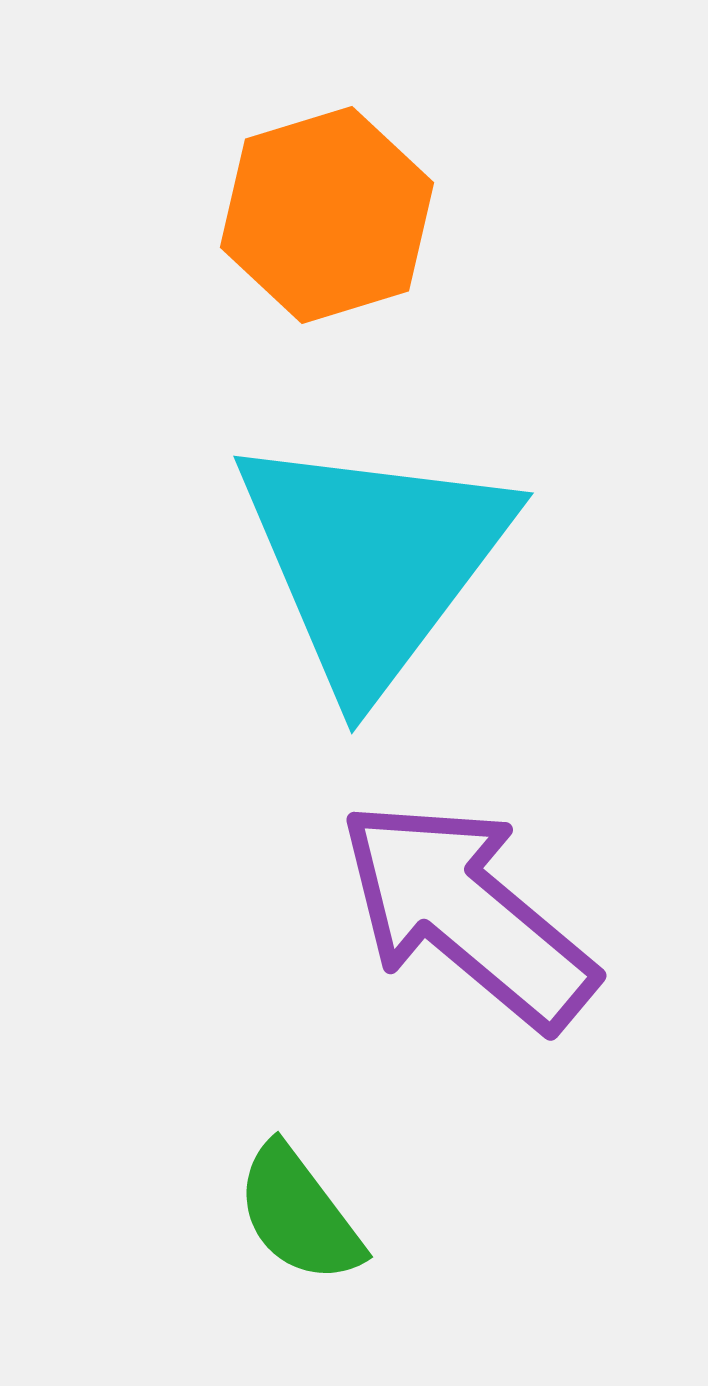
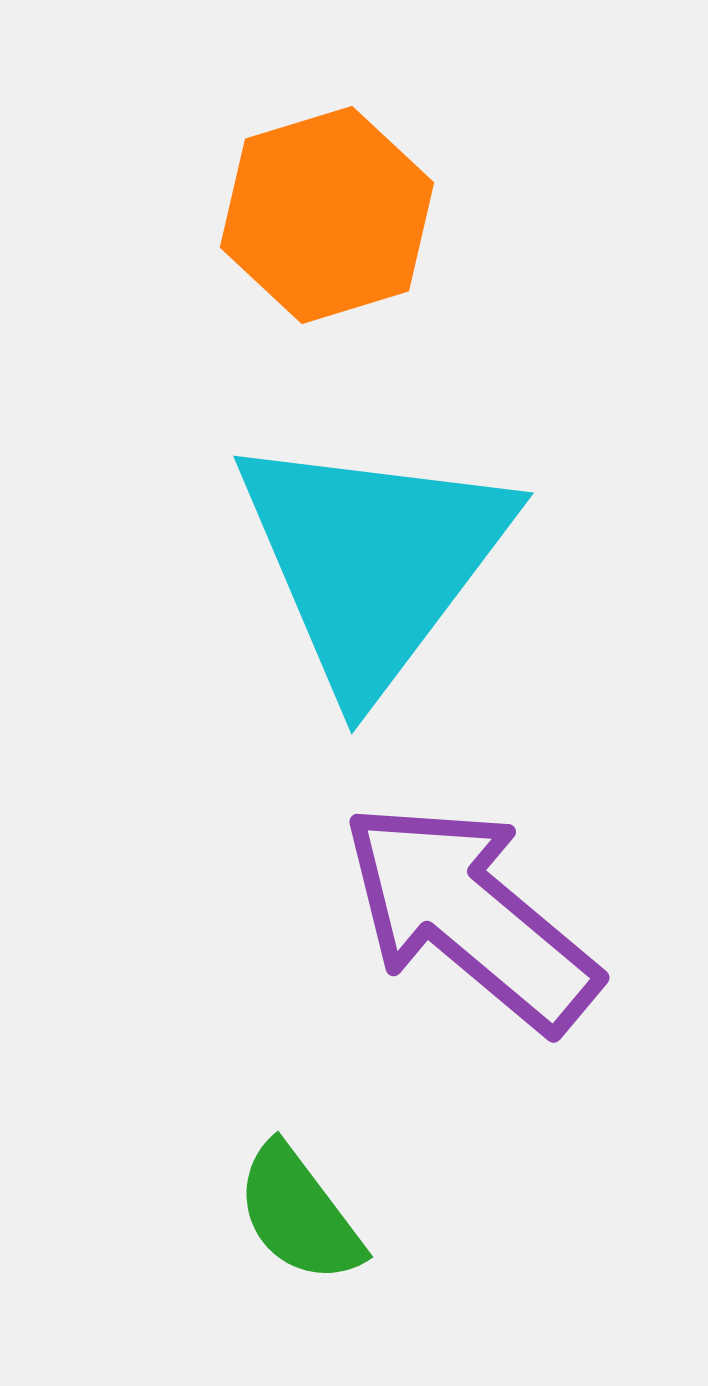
purple arrow: moved 3 px right, 2 px down
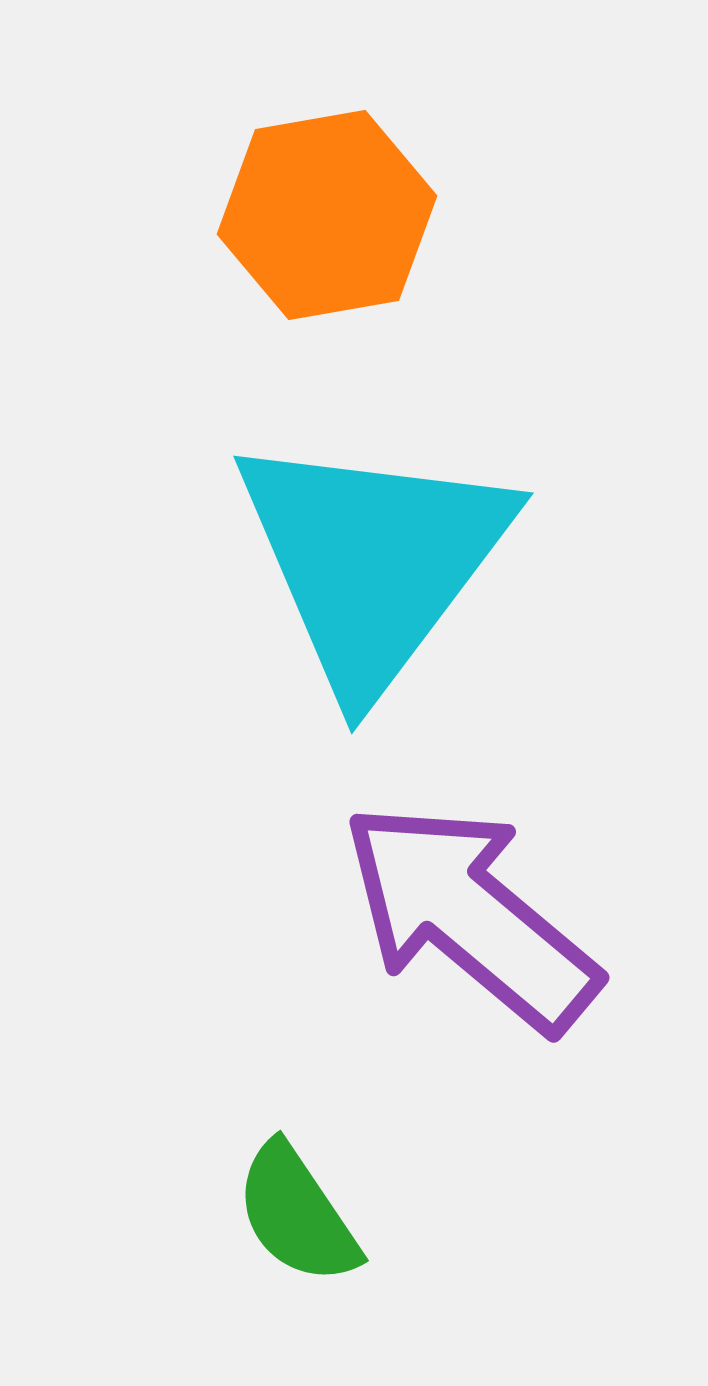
orange hexagon: rotated 7 degrees clockwise
green semicircle: moved 2 px left; rotated 3 degrees clockwise
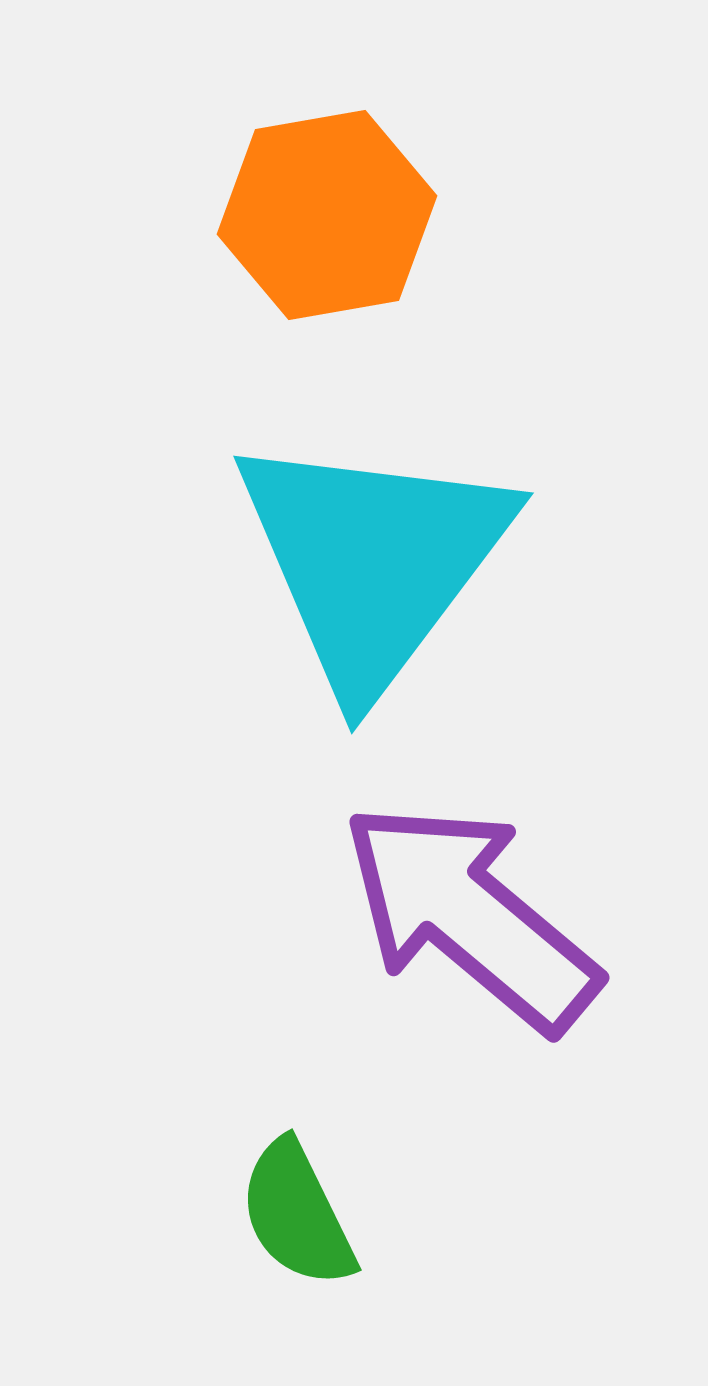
green semicircle: rotated 8 degrees clockwise
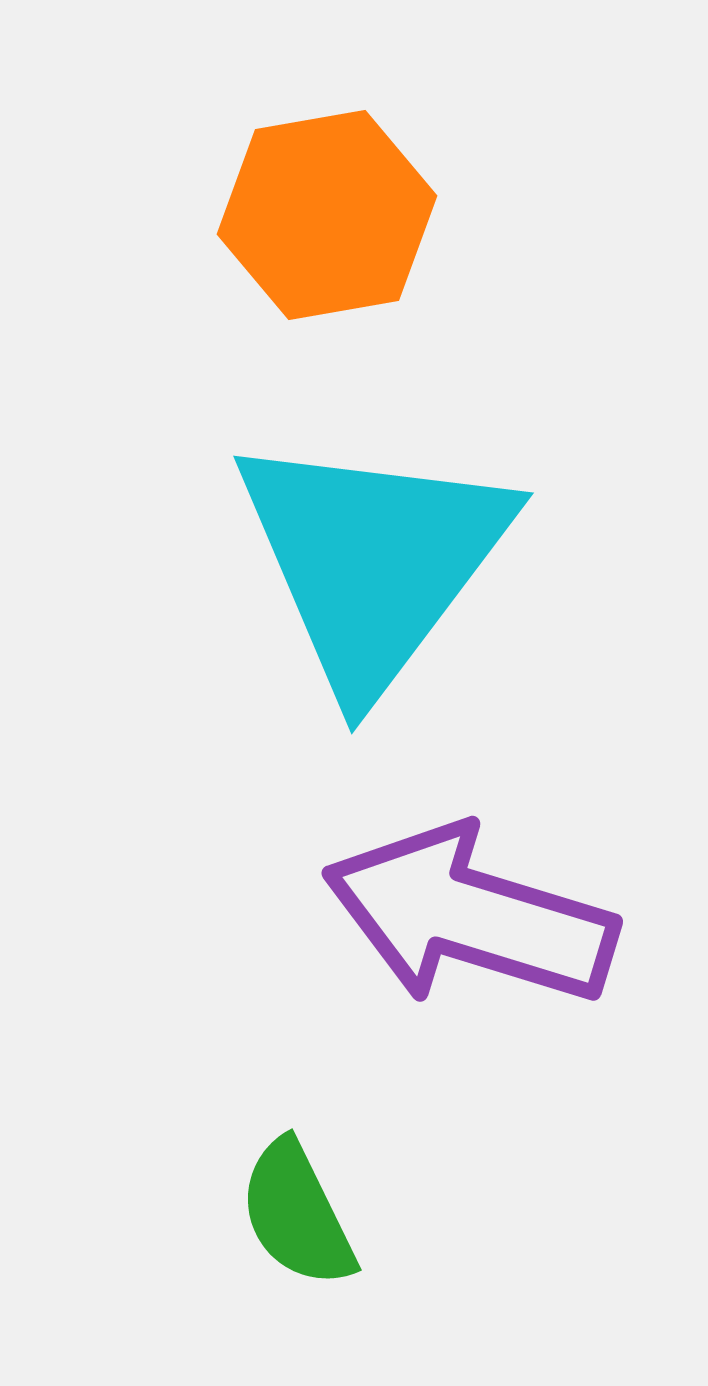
purple arrow: rotated 23 degrees counterclockwise
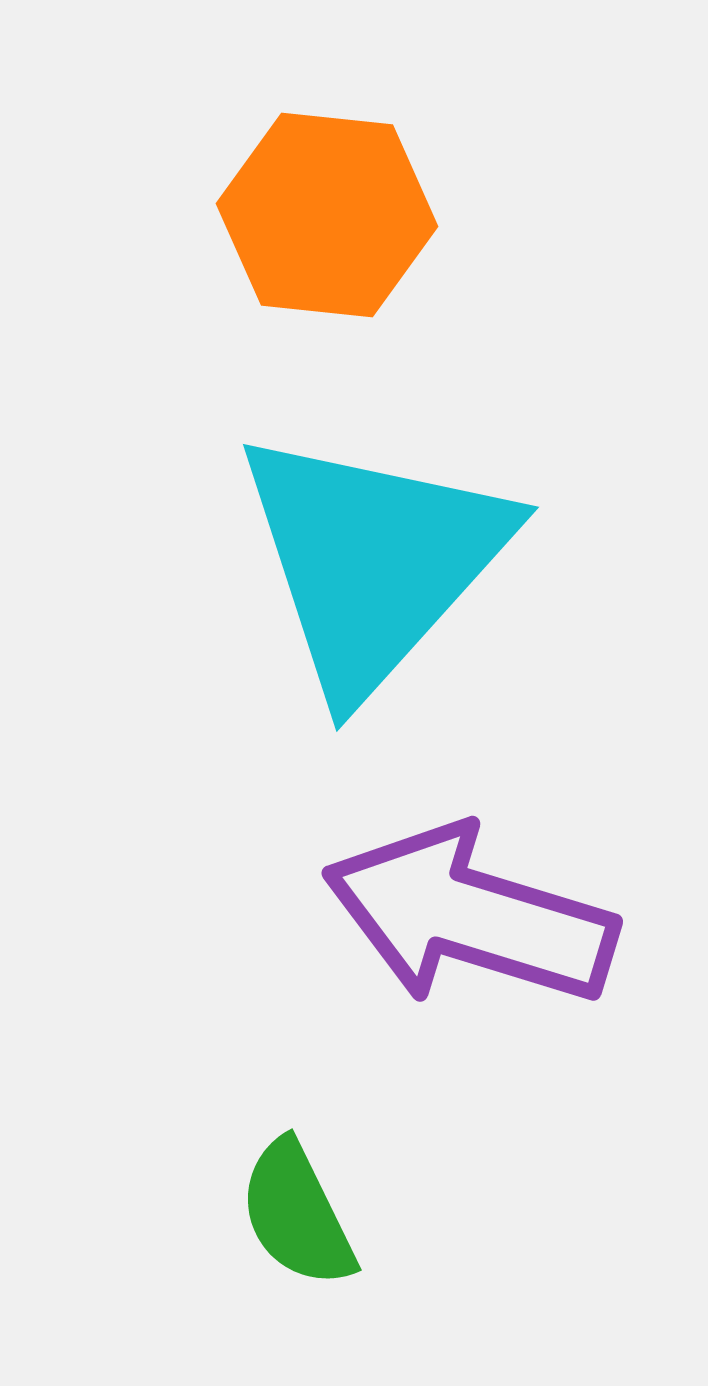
orange hexagon: rotated 16 degrees clockwise
cyan triangle: rotated 5 degrees clockwise
